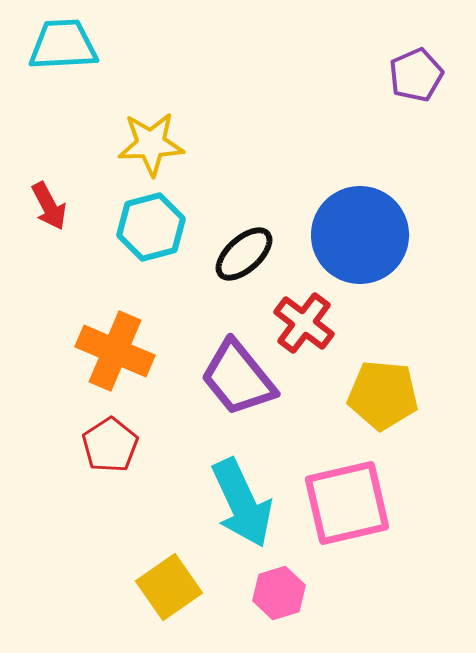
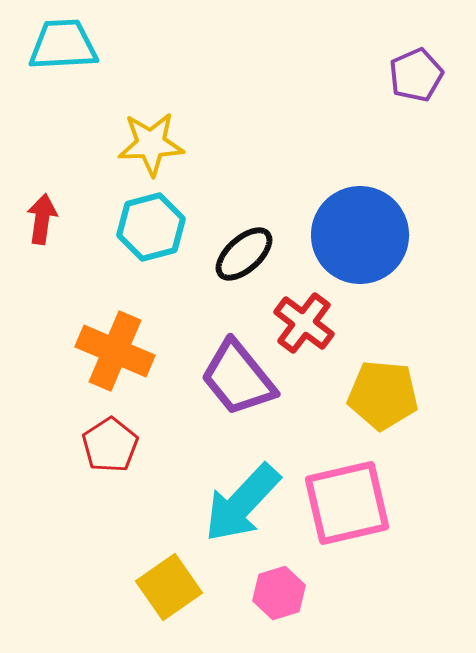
red arrow: moved 7 px left, 13 px down; rotated 144 degrees counterclockwise
cyan arrow: rotated 68 degrees clockwise
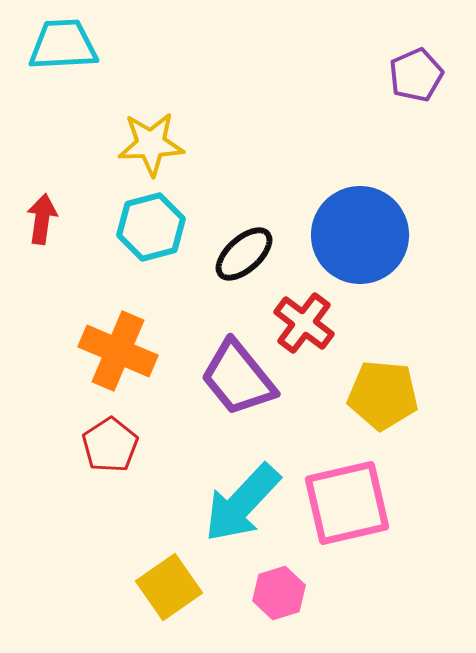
orange cross: moved 3 px right
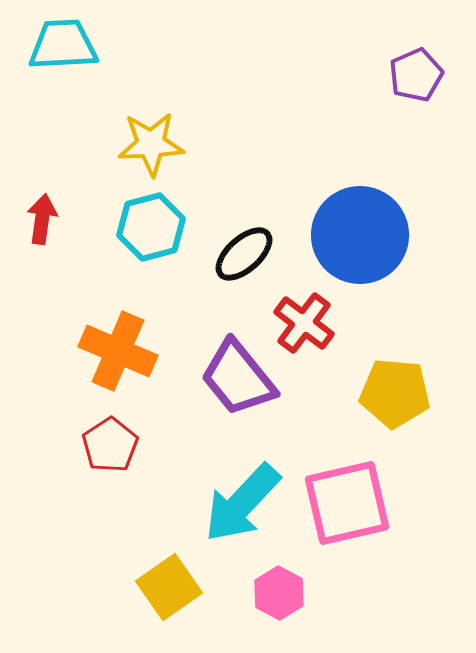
yellow pentagon: moved 12 px right, 2 px up
pink hexagon: rotated 15 degrees counterclockwise
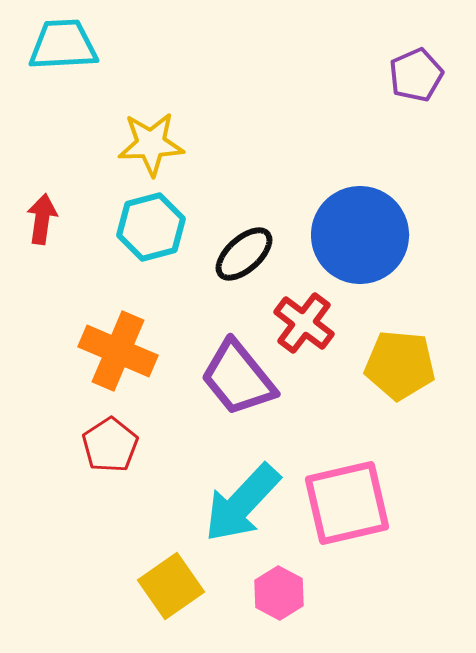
yellow pentagon: moved 5 px right, 28 px up
yellow square: moved 2 px right, 1 px up
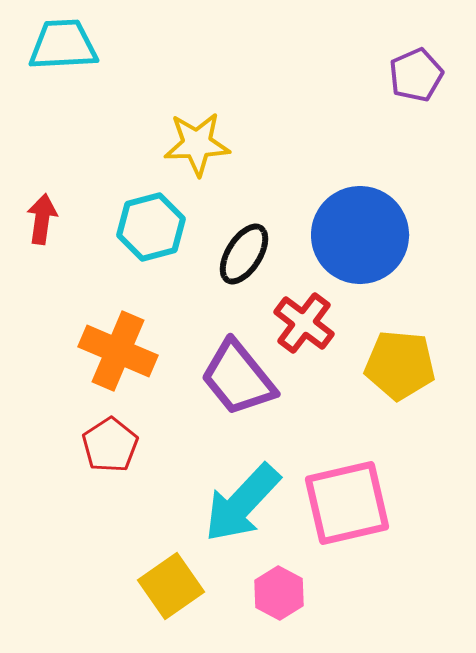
yellow star: moved 46 px right
black ellipse: rotated 16 degrees counterclockwise
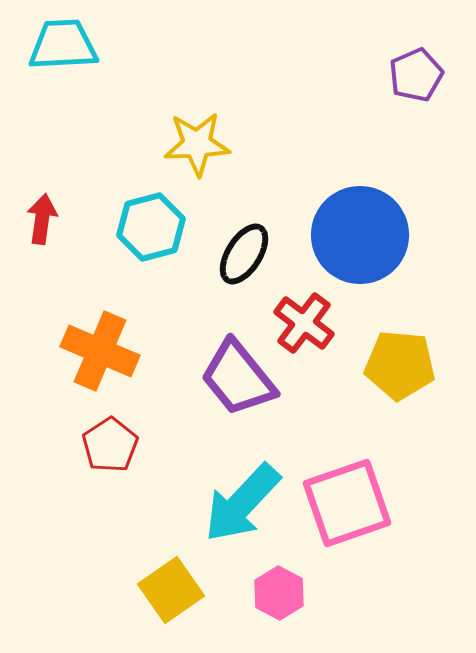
orange cross: moved 18 px left
pink square: rotated 6 degrees counterclockwise
yellow square: moved 4 px down
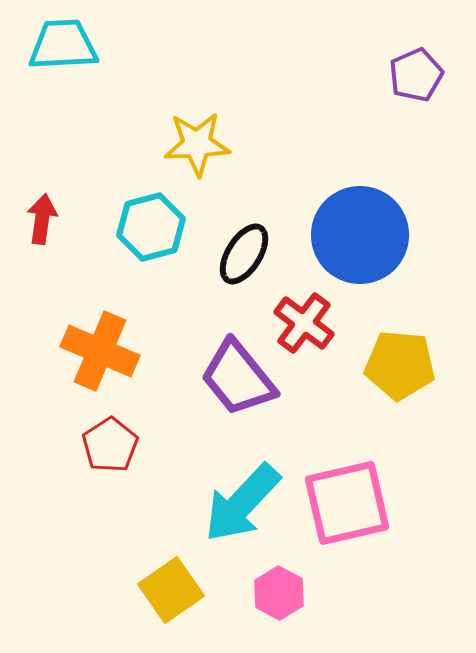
pink square: rotated 6 degrees clockwise
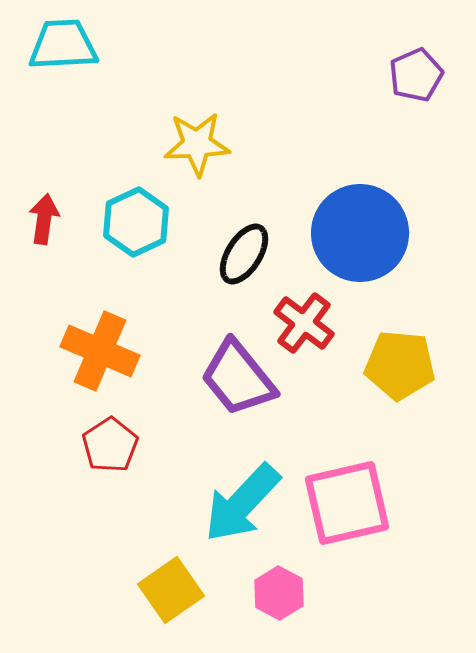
red arrow: moved 2 px right
cyan hexagon: moved 15 px left, 5 px up; rotated 10 degrees counterclockwise
blue circle: moved 2 px up
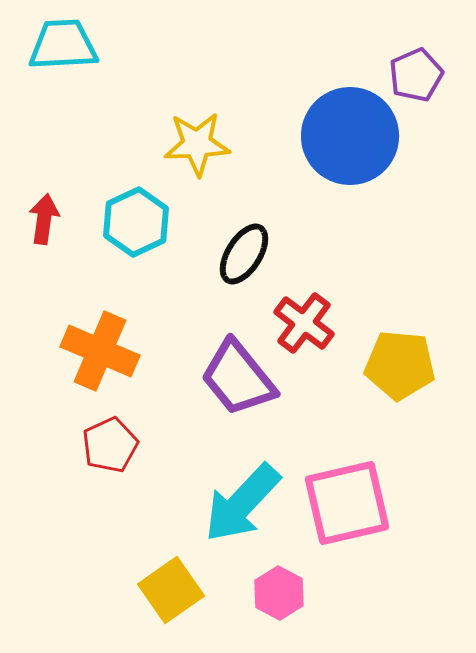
blue circle: moved 10 px left, 97 px up
red pentagon: rotated 8 degrees clockwise
